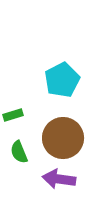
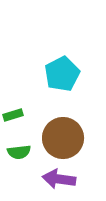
cyan pentagon: moved 6 px up
green semicircle: rotated 75 degrees counterclockwise
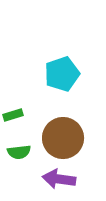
cyan pentagon: rotated 8 degrees clockwise
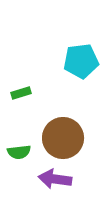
cyan pentagon: moved 19 px right, 13 px up; rotated 12 degrees clockwise
green rectangle: moved 8 px right, 22 px up
purple arrow: moved 4 px left
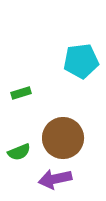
green semicircle: rotated 15 degrees counterclockwise
purple arrow: rotated 20 degrees counterclockwise
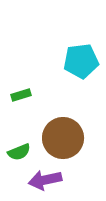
green rectangle: moved 2 px down
purple arrow: moved 10 px left, 1 px down
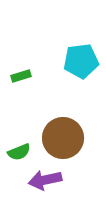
green rectangle: moved 19 px up
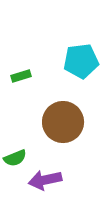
brown circle: moved 16 px up
green semicircle: moved 4 px left, 6 px down
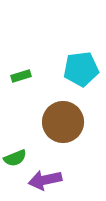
cyan pentagon: moved 8 px down
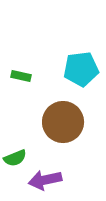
green rectangle: rotated 30 degrees clockwise
